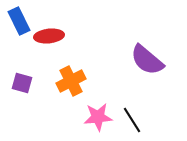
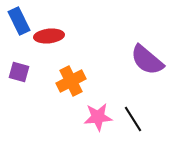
purple square: moved 3 px left, 11 px up
black line: moved 1 px right, 1 px up
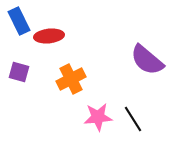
orange cross: moved 2 px up
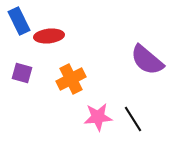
purple square: moved 3 px right, 1 px down
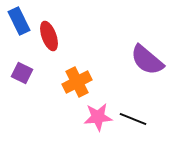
red ellipse: rotated 76 degrees clockwise
purple square: rotated 10 degrees clockwise
orange cross: moved 6 px right, 3 px down
black line: rotated 36 degrees counterclockwise
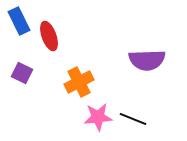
purple semicircle: rotated 42 degrees counterclockwise
orange cross: moved 2 px right
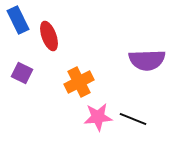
blue rectangle: moved 1 px left, 1 px up
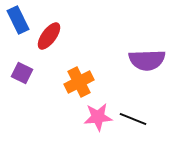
red ellipse: rotated 56 degrees clockwise
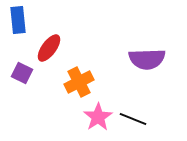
blue rectangle: rotated 20 degrees clockwise
red ellipse: moved 12 px down
purple semicircle: moved 1 px up
pink star: rotated 28 degrees counterclockwise
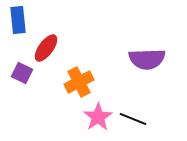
red ellipse: moved 3 px left
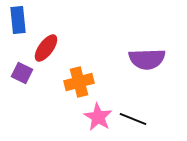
orange cross: rotated 12 degrees clockwise
pink star: rotated 8 degrees counterclockwise
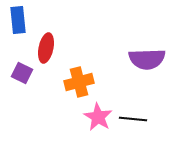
red ellipse: rotated 24 degrees counterclockwise
black line: rotated 16 degrees counterclockwise
